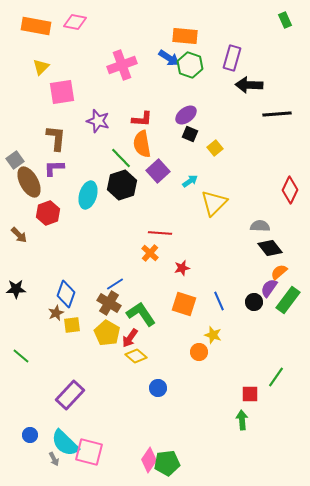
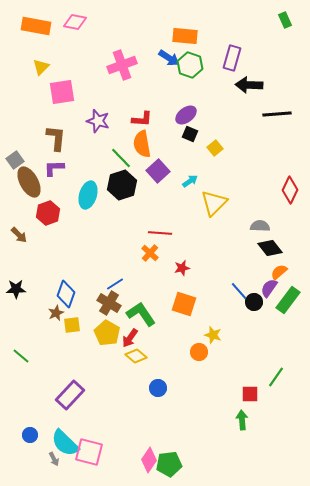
blue line at (219, 301): moved 20 px right, 10 px up; rotated 18 degrees counterclockwise
green pentagon at (167, 463): moved 2 px right, 1 px down
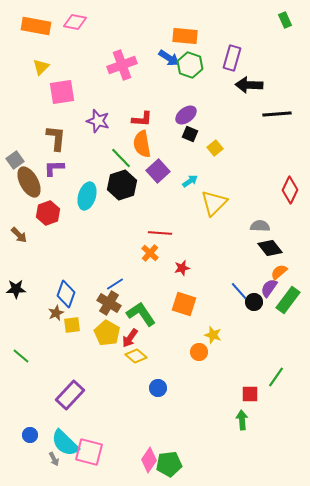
cyan ellipse at (88, 195): moved 1 px left, 1 px down
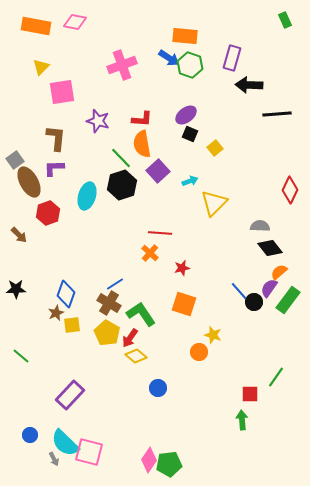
cyan arrow at (190, 181): rotated 14 degrees clockwise
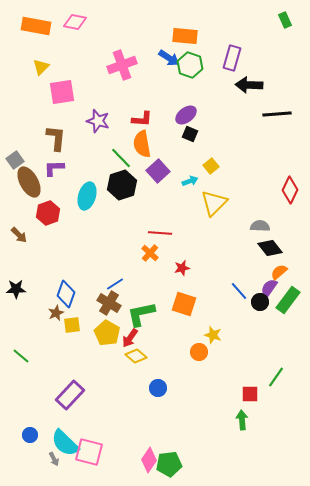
yellow square at (215, 148): moved 4 px left, 18 px down
black circle at (254, 302): moved 6 px right
green L-shape at (141, 314): rotated 68 degrees counterclockwise
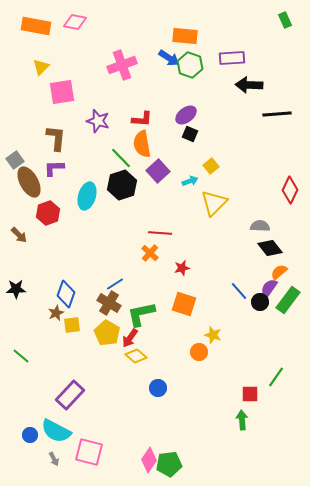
purple rectangle at (232, 58): rotated 70 degrees clockwise
cyan semicircle at (65, 443): moved 9 px left, 12 px up; rotated 16 degrees counterclockwise
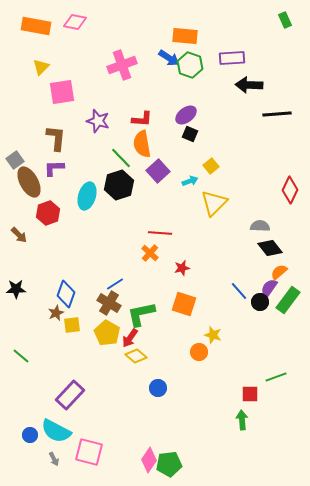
black hexagon at (122, 185): moved 3 px left
green line at (276, 377): rotated 35 degrees clockwise
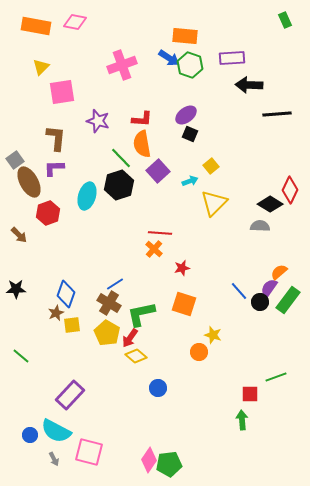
black diamond at (270, 248): moved 44 px up; rotated 20 degrees counterclockwise
orange cross at (150, 253): moved 4 px right, 4 px up
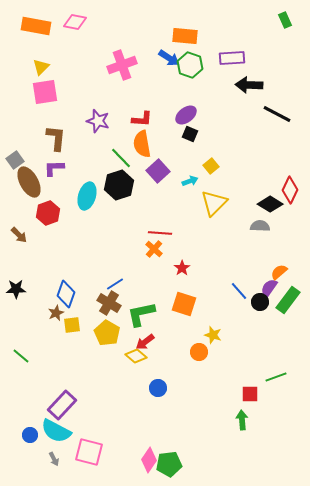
pink square at (62, 92): moved 17 px left
black line at (277, 114): rotated 32 degrees clockwise
red star at (182, 268): rotated 21 degrees counterclockwise
red arrow at (130, 338): moved 15 px right, 4 px down; rotated 18 degrees clockwise
purple rectangle at (70, 395): moved 8 px left, 10 px down
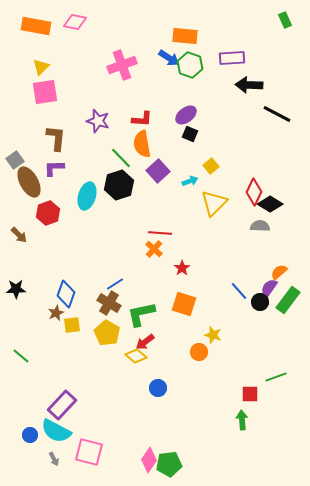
red diamond at (290, 190): moved 36 px left, 2 px down
